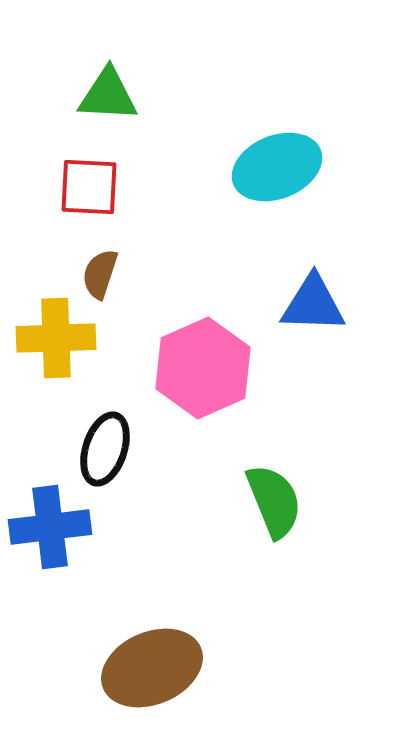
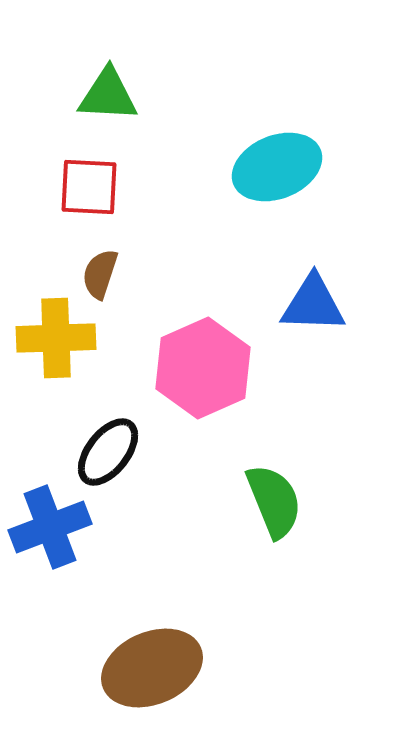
black ellipse: moved 3 px right, 3 px down; rotated 20 degrees clockwise
blue cross: rotated 14 degrees counterclockwise
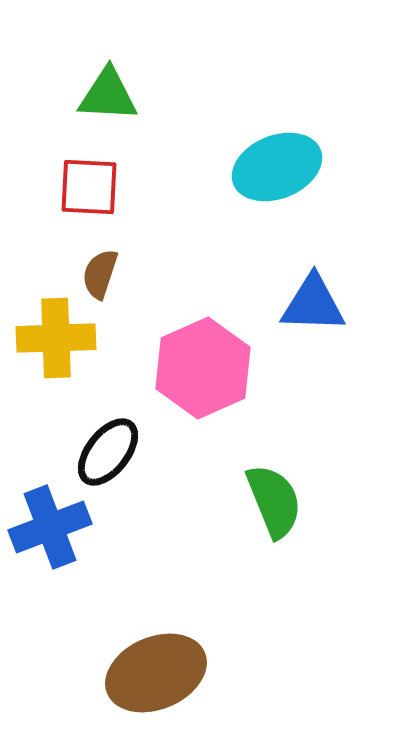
brown ellipse: moved 4 px right, 5 px down
